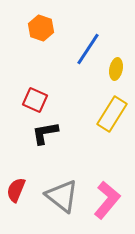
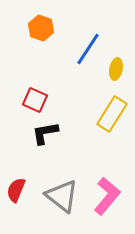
pink L-shape: moved 4 px up
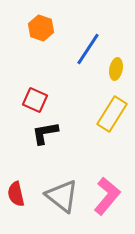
red semicircle: moved 4 px down; rotated 35 degrees counterclockwise
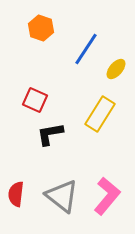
blue line: moved 2 px left
yellow ellipse: rotated 30 degrees clockwise
yellow rectangle: moved 12 px left
black L-shape: moved 5 px right, 1 px down
red semicircle: rotated 20 degrees clockwise
